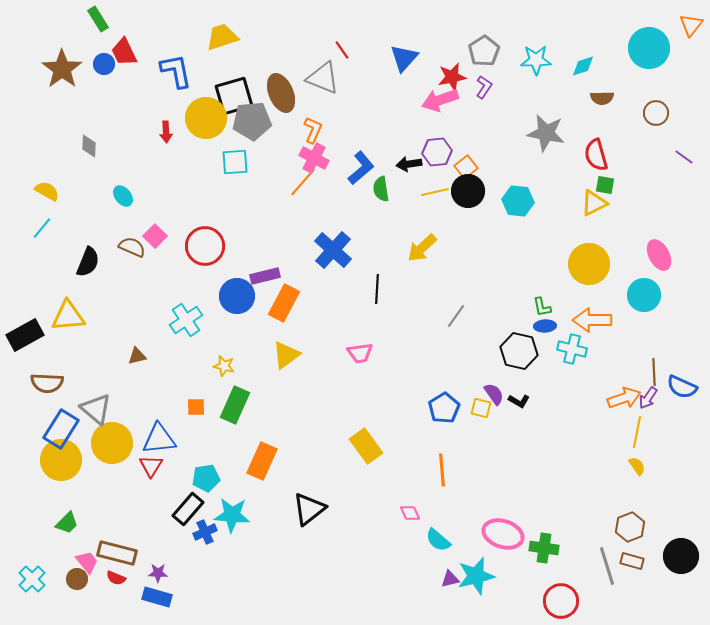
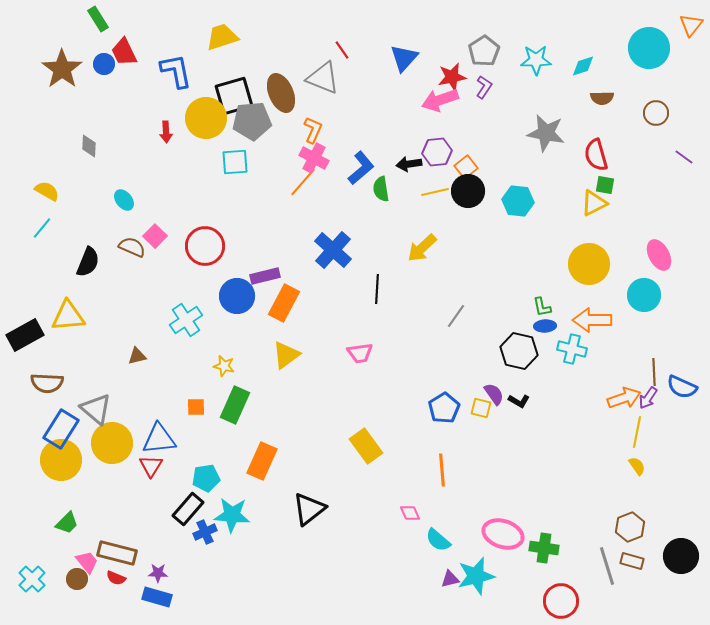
cyan ellipse at (123, 196): moved 1 px right, 4 px down
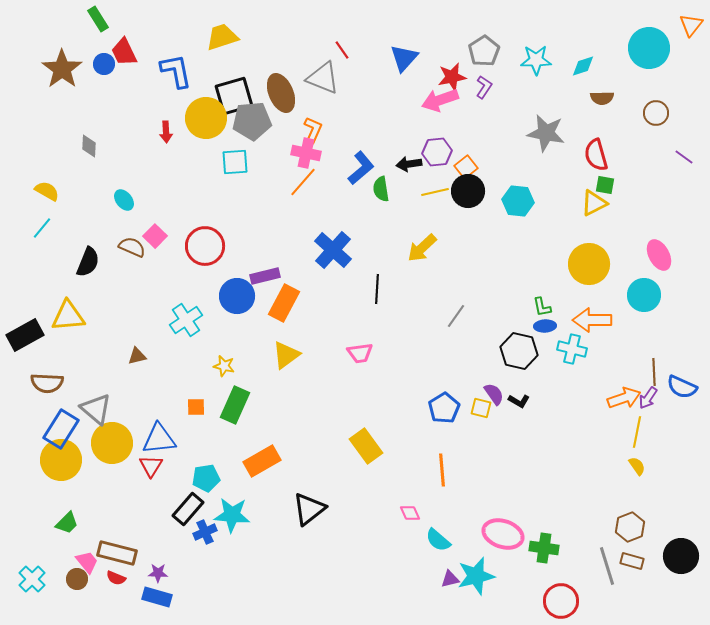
pink cross at (314, 158): moved 8 px left, 5 px up; rotated 16 degrees counterclockwise
orange rectangle at (262, 461): rotated 36 degrees clockwise
